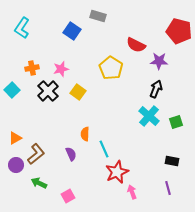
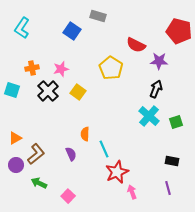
cyan square: rotated 28 degrees counterclockwise
pink square: rotated 16 degrees counterclockwise
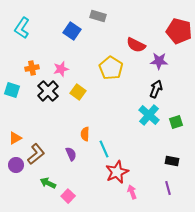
cyan cross: moved 1 px up
green arrow: moved 9 px right
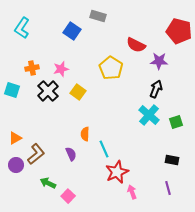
black rectangle: moved 1 px up
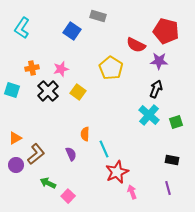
red pentagon: moved 13 px left
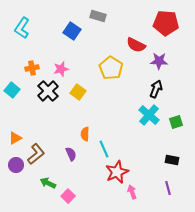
red pentagon: moved 8 px up; rotated 10 degrees counterclockwise
cyan square: rotated 21 degrees clockwise
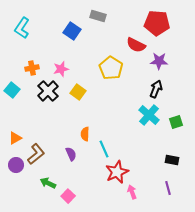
red pentagon: moved 9 px left
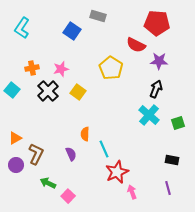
green square: moved 2 px right, 1 px down
brown L-shape: rotated 25 degrees counterclockwise
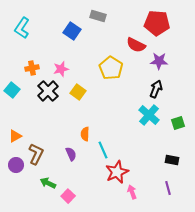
orange triangle: moved 2 px up
cyan line: moved 1 px left, 1 px down
